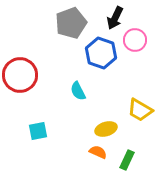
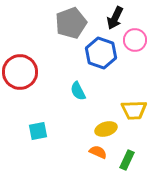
red circle: moved 3 px up
yellow trapezoid: moved 6 px left; rotated 32 degrees counterclockwise
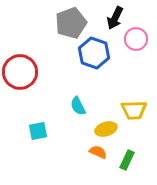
pink circle: moved 1 px right, 1 px up
blue hexagon: moved 7 px left
cyan semicircle: moved 15 px down
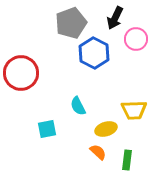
blue hexagon: rotated 8 degrees clockwise
red circle: moved 1 px right, 1 px down
cyan square: moved 9 px right, 2 px up
orange semicircle: rotated 18 degrees clockwise
green rectangle: rotated 18 degrees counterclockwise
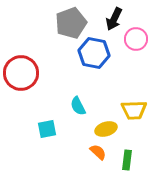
black arrow: moved 1 px left, 1 px down
blue hexagon: rotated 16 degrees counterclockwise
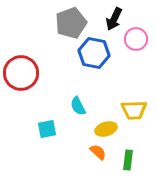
green rectangle: moved 1 px right
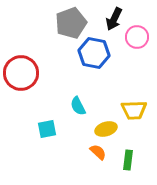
pink circle: moved 1 px right, 2 px up
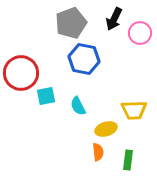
pink circle: moved 3 px right, 4 px up
blue hexagon: moved 10 px left, 6 px down
cyan square: moved 1 px left, 33 px up
orange semicircle: rotated 42 degrees clockwise
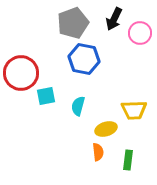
gray pentagon: moved 2 px right
cyan semicircle: rotated 42 degrees clockwise
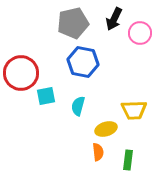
gray pentagon: rotated 8 degrees clockwise
blue hexagon: moved 1 px left, 3 px down
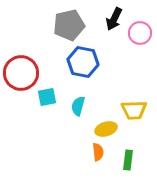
gray pentagon: moved 4 px left, 2 px down
cyan square: moved 1 px right, 1 px down
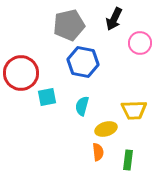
pink circle: moved 10 px down
cyan semicircle: moved 4 px right
